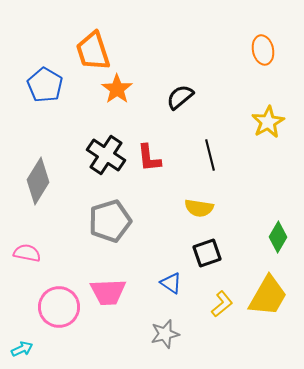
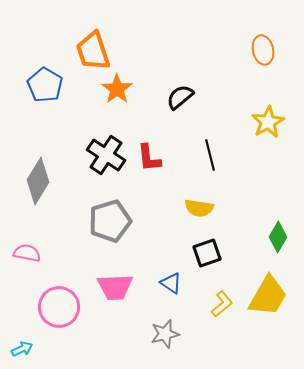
pink trapezoid: moved 7 px right, 5 px up
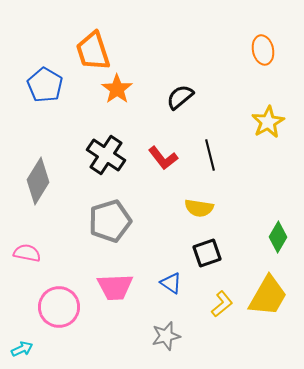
red L-shape: moved 14 px right; rotated 32 degrees counterclockwise
gray star: moved 1 px right, 2 px down
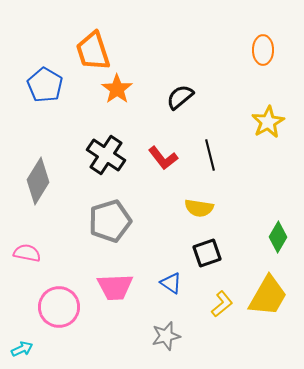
orange ellipse: rotated 12 degrees clockwise
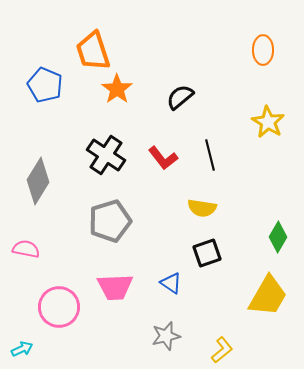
blue pentagon: rotated 8 degrees counterclockwise
yellow star: rotated 12 degrees counterclockwise
yellow semicircle: moved 3 px right
pink semicircle: moved 1 px left, 4 px up
yellow L-shape: moved 46 px down
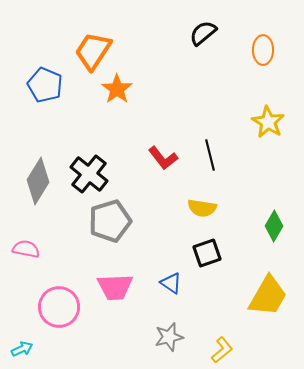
orange trapezoid: rotated 51 degrees clockwise
black semicircle: moved 23 px right, 64 px up
black cross: moved 17 px left, 19 px down; rotated 6 degrees clockwise
green diamond: moved 4 px left, 11 px up
gray star: moved 3 px right, 1 px down
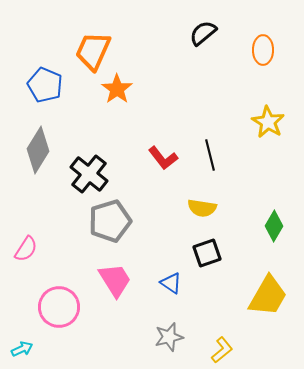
orange trapezoid: rotated 9 degrees counterclockwise
gray diamond: moved 31 px up
pink semicircle: rotated 112 degrees clockwise
pink trapezoid: moved 7 px up; rotated 120 degrees counterclockwise
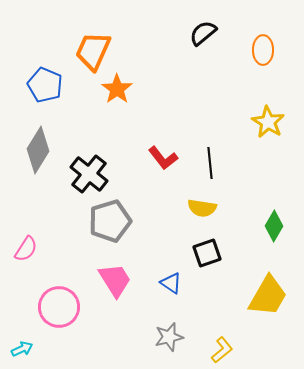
black line: moved 8 px down; rotated 8 degrees clockwise
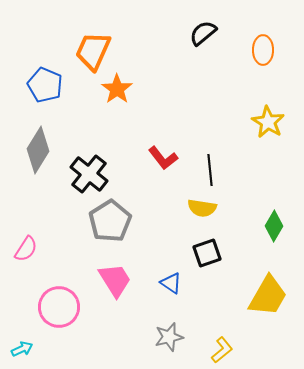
black line: moved 7 px down
gray pentagon: rotated 15 degrees counterclockwise
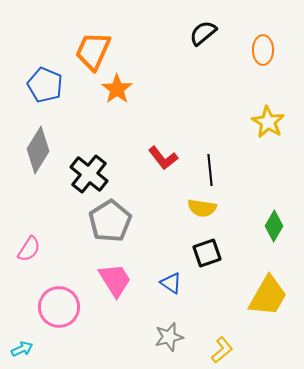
pink semicircle: moved 3 px right
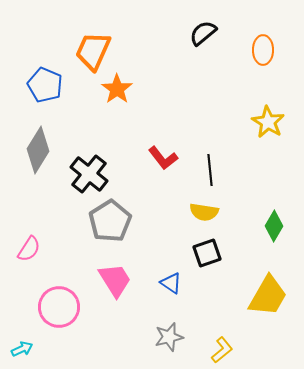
yellow semicircle: moved 2 px right, 4 px down
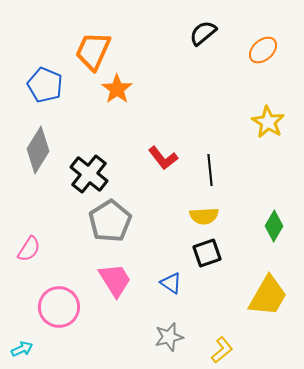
orange ellipse: rotated 48 degrees clockwise
yellow semicircle: moved 4 px down; rotated 12 degrees counterclockwise
